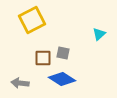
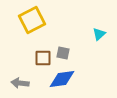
blue diamond: rotated 40 degrees counterclockwise
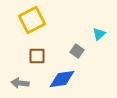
gray square: moved 14 px right, 2 px up; rotated 24 degrees clockwise
brown square: moved 6 px left, 2 px up
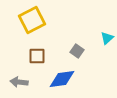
cyan triangle: moved 8 px right, 4 px down
gray arrow: moved 1 px left, 1 px up
